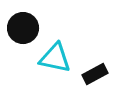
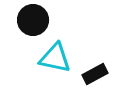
black circle: moved 10 px right, 8 px up
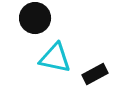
black circle: moved 2 px right, 2 px up
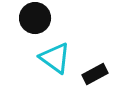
cyan triangle: rotated 24 degrees clockwise
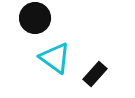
black rectangle: rotated 20 degrees counterclockwise
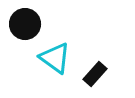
black circle: moved 10 px left, 6 px down
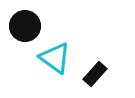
black circle: moved 2 px down
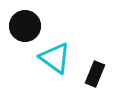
black rectangle: rotated 20 degrees counterclockwise
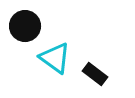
black rectangle: rotated 75 degrees counterclockwise
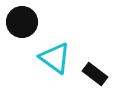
black circle: moved 3 px left, 4 px up
